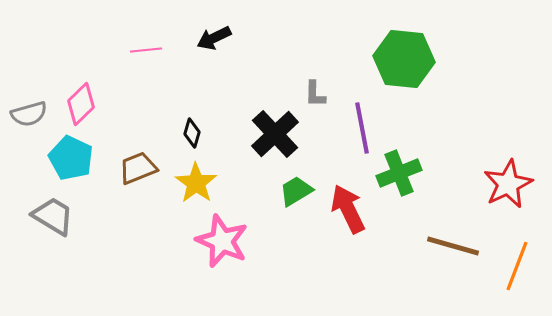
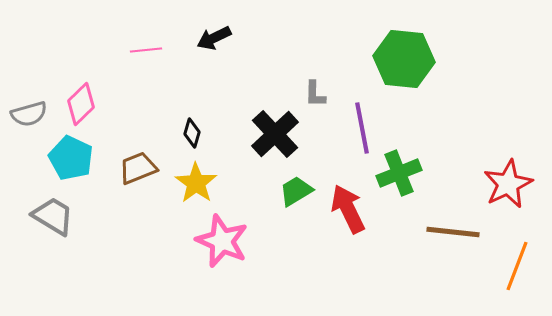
brown line: moved 14 px up; rotated 10 degrees counterclockwise
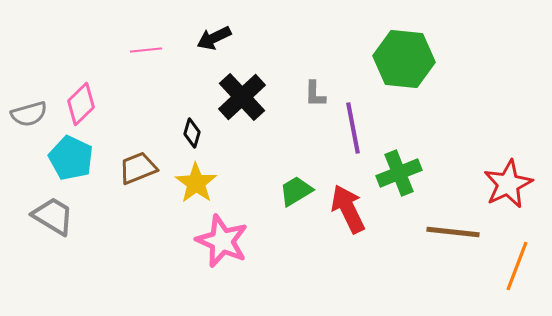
purple line: moved 9 px left
black cross: moved 33 px left, 37 px up
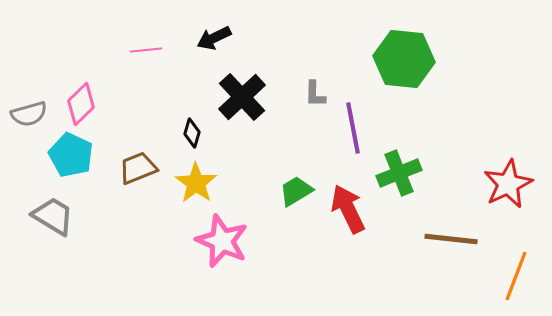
cyan pentagon: moved 3 px up
brown line: moved 2 px left, 7 px down
orange line: moved 1 px left, 10 px down
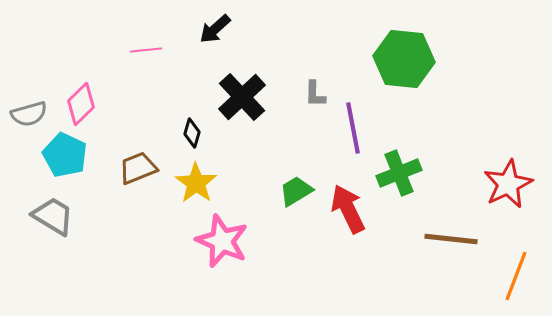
black arrow: moved 1 px right, 9 px up; rotated 16 degrees counterclockwise
cyan pentagon: moved 6 px left
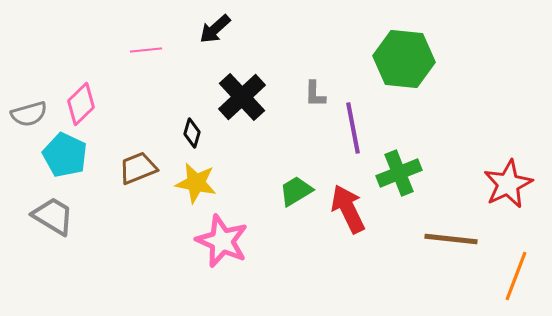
yellow star: rotated 24 degrees counterclockwise
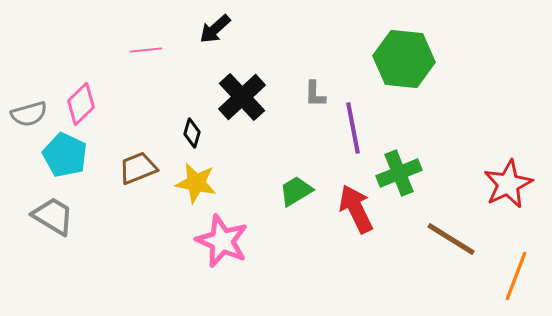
red arrow: moved 8 px right
brown line: rotated 26 degrees clockwise
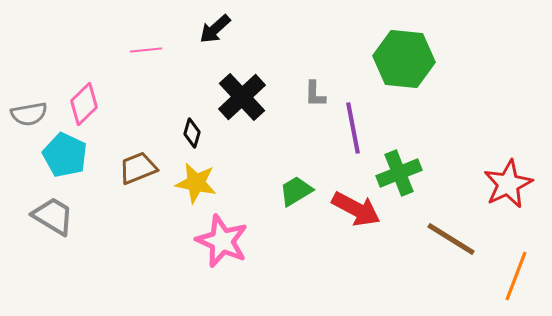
pink diamond: moved 3 px right
gray semicircle: rotated 6 degrees clockwise
red arrow: rotated 144 degrees clockwise
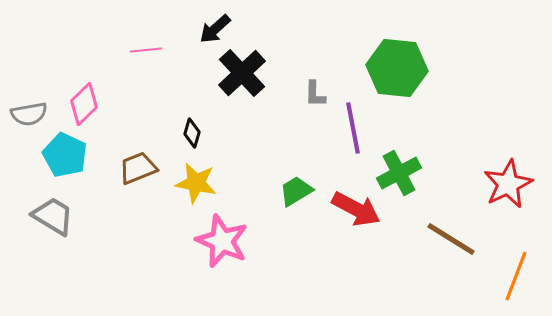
green hexagon: moved 7 px left, 9 px down
black cross: moved 24 px up
green cross: rotated 6 degrees counterclockwise
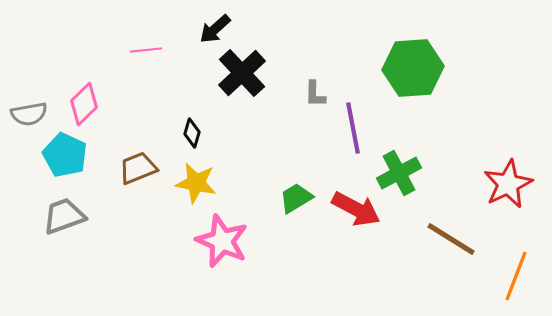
green hexagon: moved 16 px right; rotated 10 degrees counterclockwise
green trapezoid: moved 7 px down
gray trapezoid: moved 11 px right; rotated 51 degrees counterclockwise
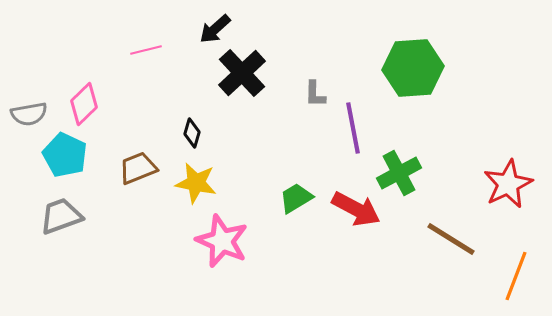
pink line: rotated 8 degrees counterclockwise
gray trapezoid: moved 3 px left
